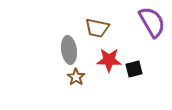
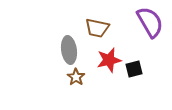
purple semicircle: moved 2 px left
red star: rotated 15 degrees counterclockwise
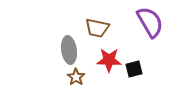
red star: rotated 15 degrees clockwise
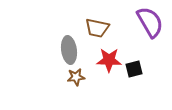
brown star: rotated 30 degrees clockwise
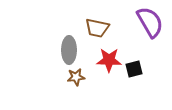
gray ellipse: rotated 8 degrees clockwise
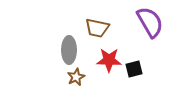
brown star: rotated 18 degrees counterclockwise
